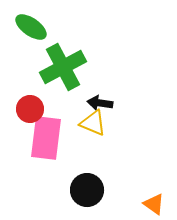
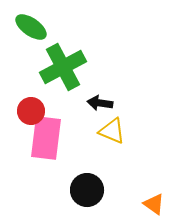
red circle: moved 1 px right, 2 px down
yellow triangle: moved 19 px right, 8 px down
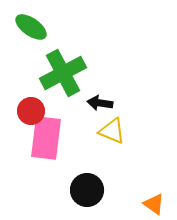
green cross: moved 6 px down
